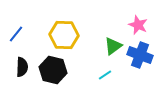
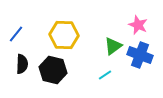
black semicircle: moved 3 px up
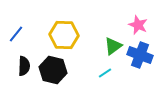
black semicircle: moved 2 px right, 2 px down
cyan line: moved 2 px up
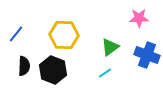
pink star: moved 1 px right, 7 px up; rotated 24 degrees counterclockwise
green triangle: moved 3 px left, 1 px down
blue cross: moved 7 px right
black hexagon: rotated 8 degrees clockwise
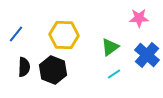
blue cross: rotated 20 degrees clockwise
black semicircle: moved 1 px down
cyan line: moved 9 px right, 1 px down
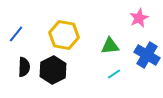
pink star: rotated 24 degrees counterclockwise
yellow hexagon: rotated 8 degrees clockwise
green triangle: moved 1 px up; rotated 30 degrees clockwise
blue cross: rotated 10 degrees counterclockwise
black hexagon: rotated 12 degrees clockwise
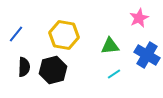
black hexagon: rotated 12 degrees clockwise
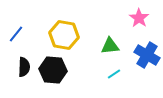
pink star: rotated 12 degrees counterclockwise
black hexagon: rotated 20 degrees clockwise
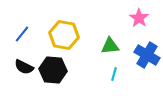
blue line: moved 6 px right
black semicircle: rotated 114 degrees clockwise
cyan line: rotated 40 degrees counterclockwise
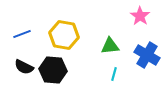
pink star: moved 1 px right, 2 px up
blue line: rotated 30 degrees clockwise
